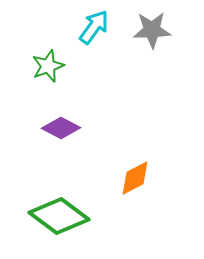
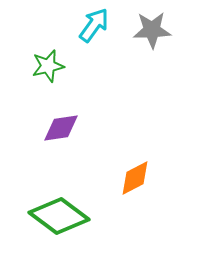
cyan arrow: moved 2 px up
green star: rotated 8 degrees clockwise
purple diamond: rotated 36 degrees counterclockwise
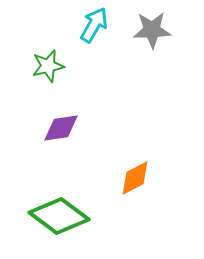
cyan arrow: rotated 6 degrees counterclockwise
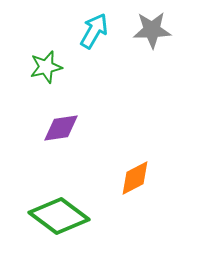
cyan arrow: moved 6 px down
green star: moved 2 px left, 1 px down
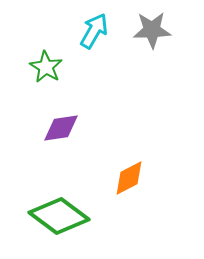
green star: rotated 28 degrees counterclockwise
orange diamond: moved 6 px left
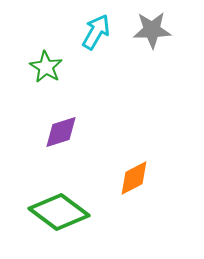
cyan arrow: moved 2 px right, 1 px down
purple diamond: moved 4 px down; rotated 9 degrees counterclockwise
orange diamond: moved 5 px right
green diamond: moved 4 px up
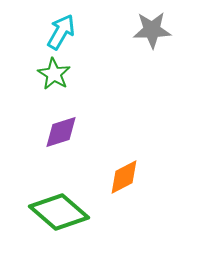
cyan arrow: moved 35 px left
green star: moved 8 px right, 7 px down
orange diamond: moved 10 px left, 1 px up
green diamond: rotated 4 degrees clockwise
